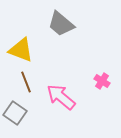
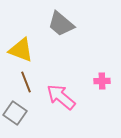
pink cross: rotated 35 degrees counterclockwise
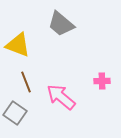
yellow triangle: moved 3 px left, 5 px up
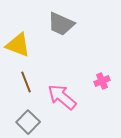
gray trapezoid: rotated 16 degrees counterclockwise
pink cross: rotated 21 degrees counterclockwise
pink arrow: moved 1 px right
gray square: moved 13 px right, 9 px down; rotated 10 degrees clockwise
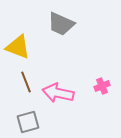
yellow triangle: moved 2 px down
pink cross: moved 5 px down
pink arrow: moved 4 px left, 4 px up; rotated 28 degrees counterclockwise
gray square: rotated 30 degrees clockwise
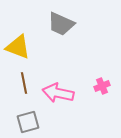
brown line: moved 2 px left, 1 px down; rotated 10 degrees clockwise
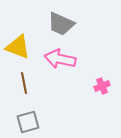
pink arrow: moved 2 px right, 34 px up
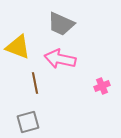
brown line: moved 11 px right
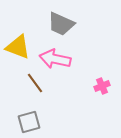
pink arrow: moved 5 px left
brown line: rotated 25 degrees counterclockwise
gray square: moved 1 px right
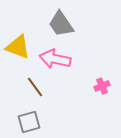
gray trapezoid: rotated 32 degrees clockwise
brown line: moved 4 px down
